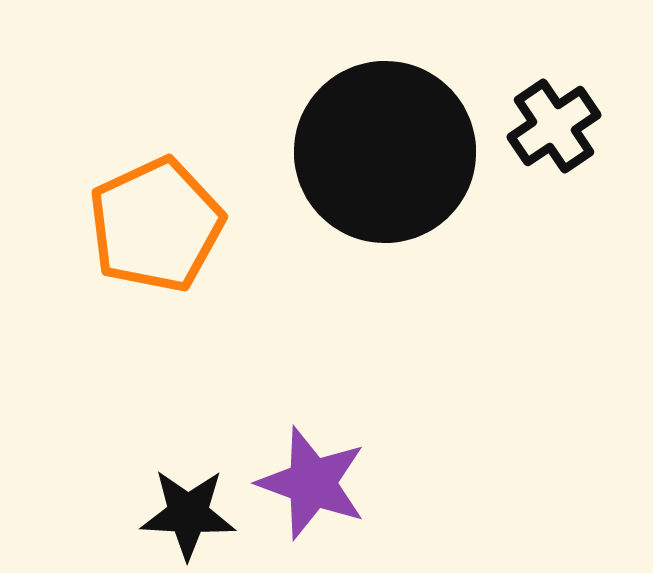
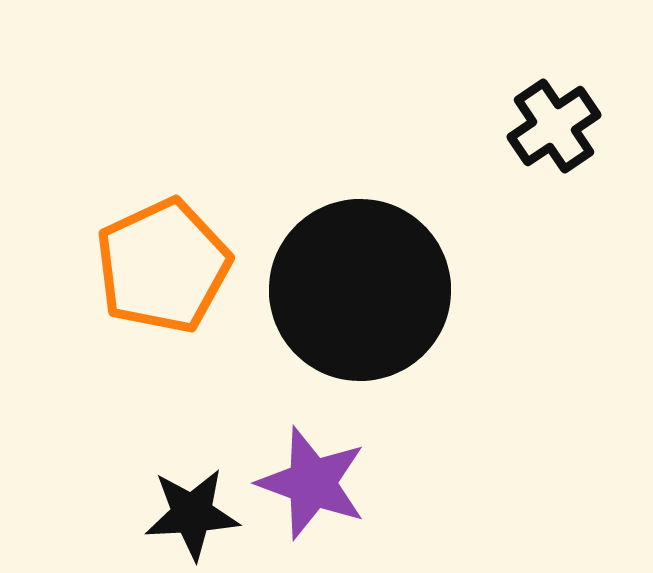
black circle: moved 25 px left, 138 px down
orange pentagon: moved 7 px right, 41 px down
black star: moved 4 px right; rotated 6 degrees counterclockwise
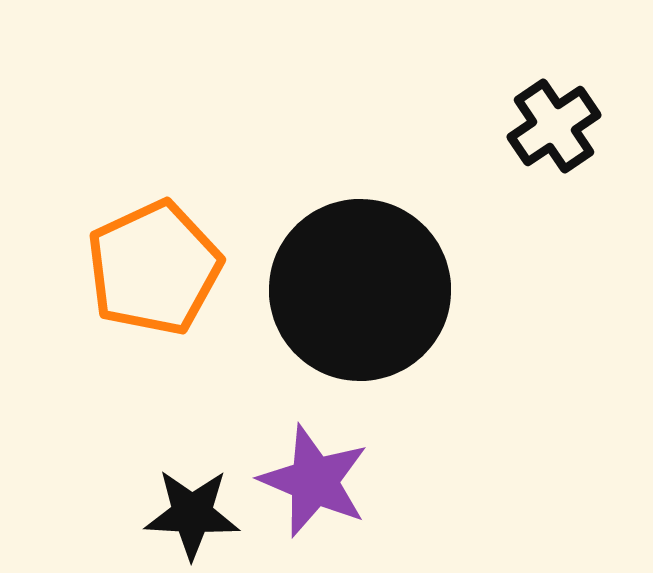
orange pentagon: moved 9 px left, 2 px down
purple star: moved 2 px right, 2 px up; rotated 3 degrees clockwise
black star: rotated 6 degrees clockwise
